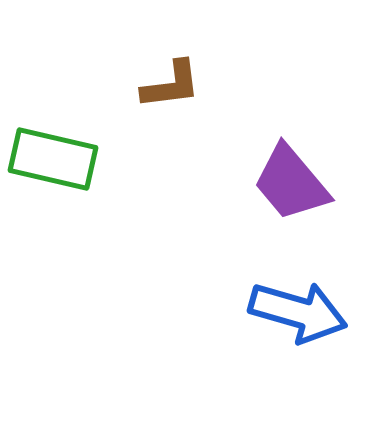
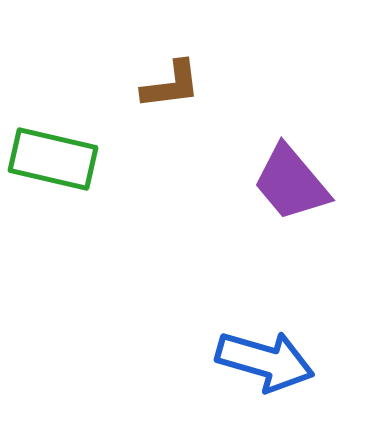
blue arrow: moved 33 px left, 49 px down
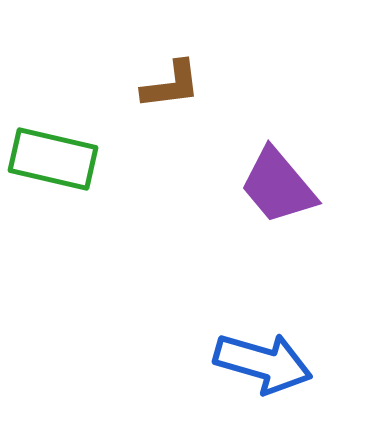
purple trapezoid: moved 13 px left, 3 px down
blue arrow: moved 2 px left, 2 px down
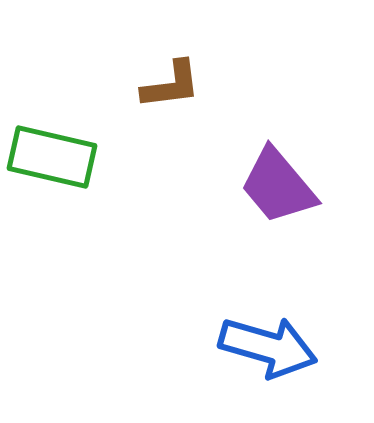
green rectangle: moved 1 px left, 2 px up
blue arrow: moved 5 px right, 16 px up
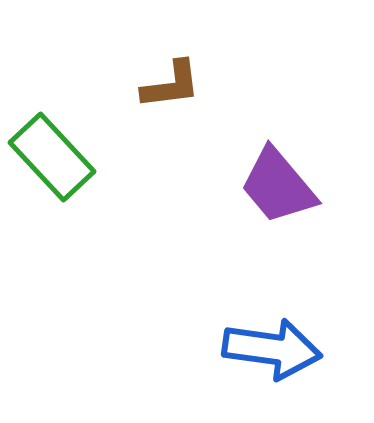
green rectangle: rotated 34 degrees clockwise
blue arrow: moved 4 px right, 2 px down; rotated 8 degrees counterclockwise
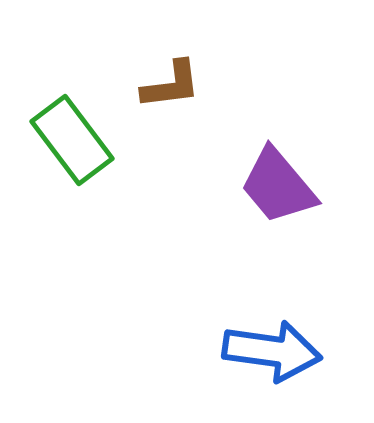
green rectangle: moved 20 px right, 17 px up; rotated 6 degrees clockwise
blue arrow: moved 2 px down
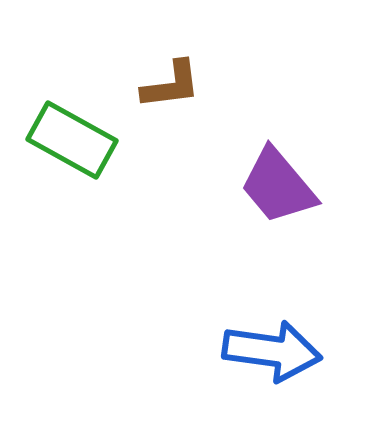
green rectangle: rotated 24 degrees counterclockwise
